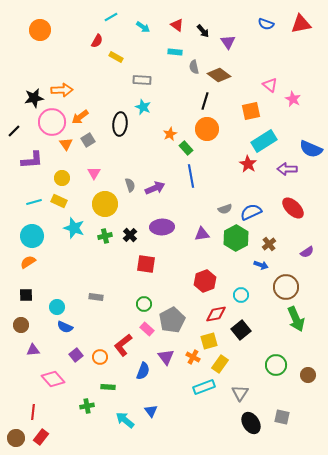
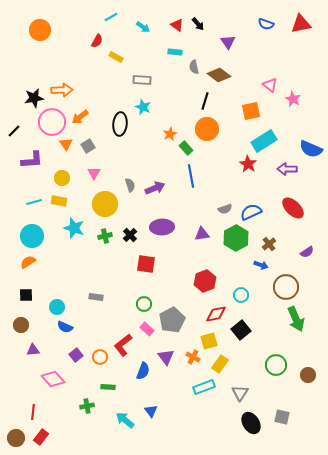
black arrow at (203, 31): moved 5 px left, 7 px up
gray square at (88, 140): moved 6 px down
yellow rectangle at (59, 201): rotated 14 degrees counterclockwise
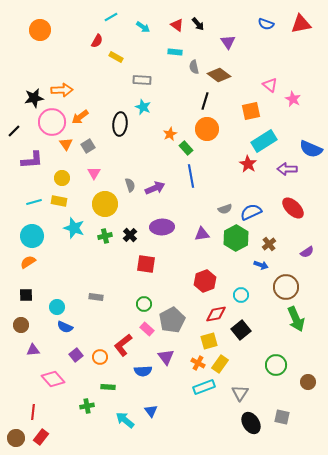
orange cross at (193, 357): moved 5 px right, 6 px down
blue semicircle at (143, 371): rotated 66 degrees clockwise
brown circle at (308, 375): moved 7 px down
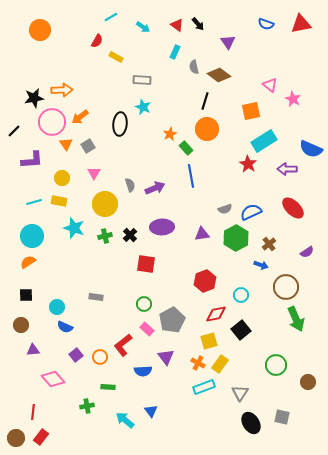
cyan rectangle at (175, 52): rotated 72 degrees counterclockwise
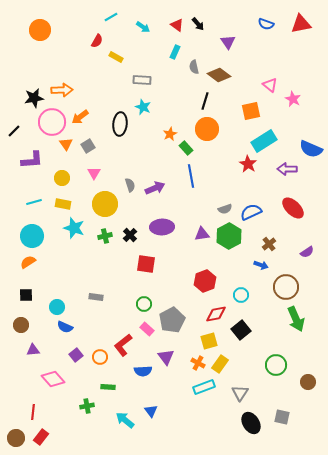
yellow rectangle at (59, 201): moved 4 px right, 3 px down
green hexagon at (236, 238): moved 7 px left, 2 px up
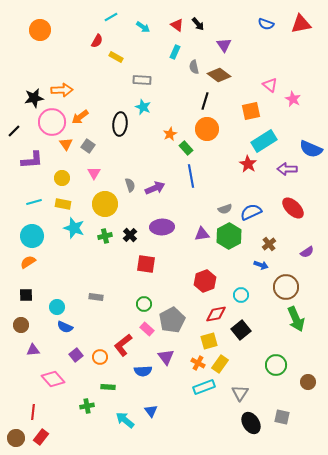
purple triangle at (228, 42): moved 4 px left, 3 px down
gray square at (88, 146): rotated 24 degrees counterclockwise
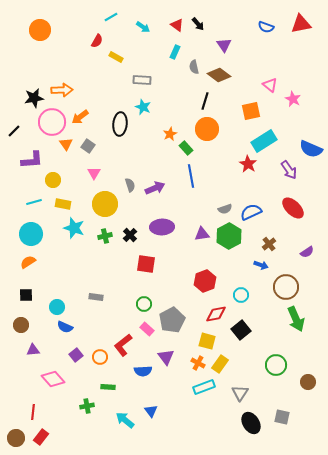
blue semicircle at (266, 24): moved 3 px down
purple arrow at (287, 169): moved 2 px right, 1 px down; rotated 126 degrees counterclockwise
yellow circle at (62, 178): moved 9 px left, 2 px down
cyan circle at (32, 236): moved 1 px left, 2 px up
yellow square at (209, 341): moved 2 px left; rotated 30 degrees clockwise
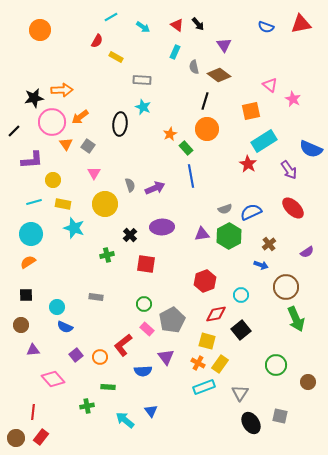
green cross at (105, 236): moved 2 px right, 19 px down
gray square at (282, 417): moved 2 px left, 1 px up
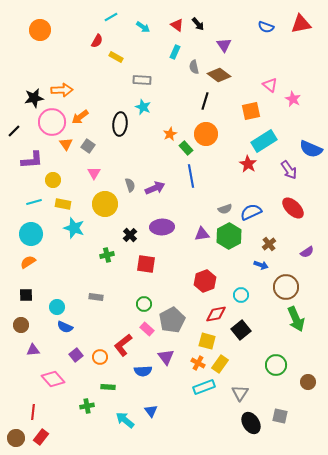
orange circle at (207, 129): moved 1 px left, 5 px down
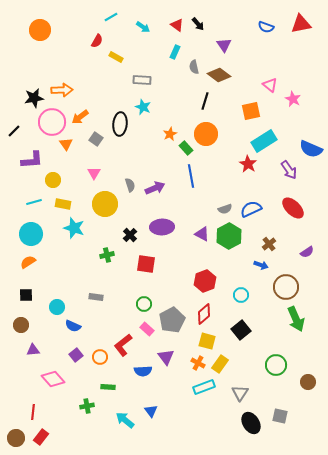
gray square at (88, 146): moved 8 px right, 7 px up
blue semicircle at (251, 212): moved 3 px up
purple triangle at (202, 234): rotated 35 degrees clockwise
red diamond at (216, 314): moved 12 px left; rotated 30 degrees counterclockwise
blue semicircle at (65, 327): moved 8 px right, 1 px up
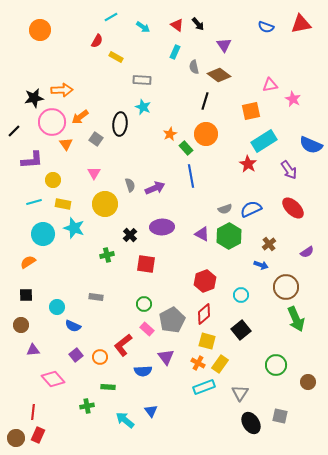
pink triangle at (270, 85): rotated 49 degrees counterclockwise
blue semicircle at (311, 149): moved 4 px up
cyan circle at (31, 234): moved 12 px right
red rectangle at (41, 437): moved 3 px left, 2 px up; rotated 14 degrees counterclockwise
